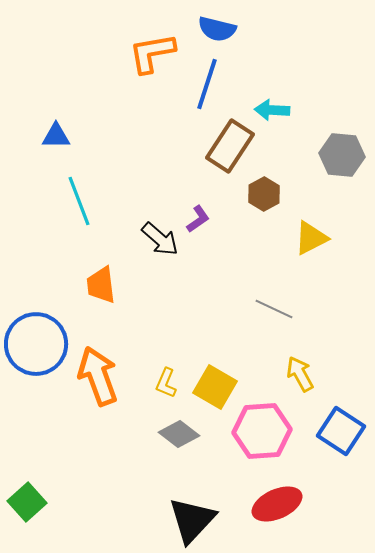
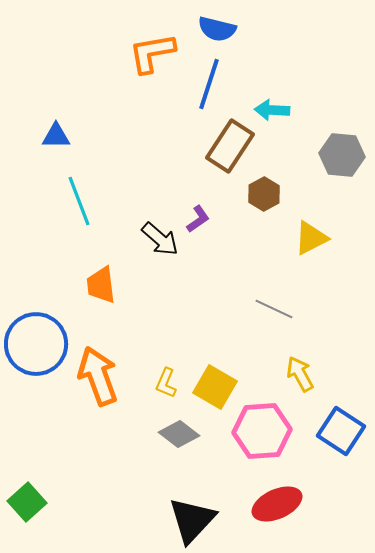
blue line: moved 2 px right
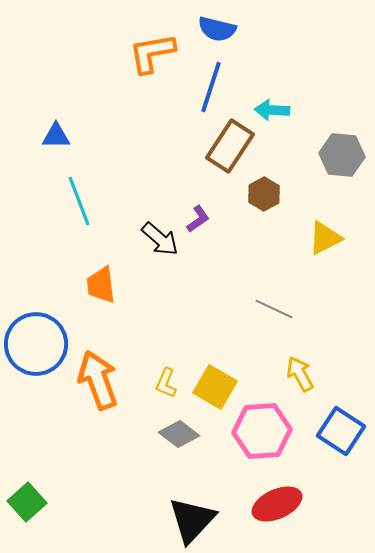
blue line: moved 2 px right, 3 px down
yellow triangle: moved 14 px right
orange arrow: moved 4 px down
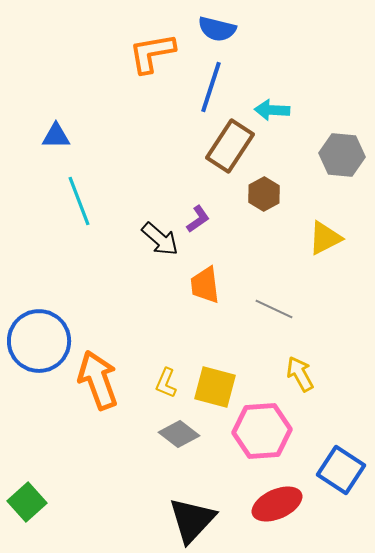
orange trapezoid: moved 104 px right
blue circle: moved 3 px right, 3 px up
yellow square: rotated 15 degrees counterclockwise
blue square: moved 39 px down
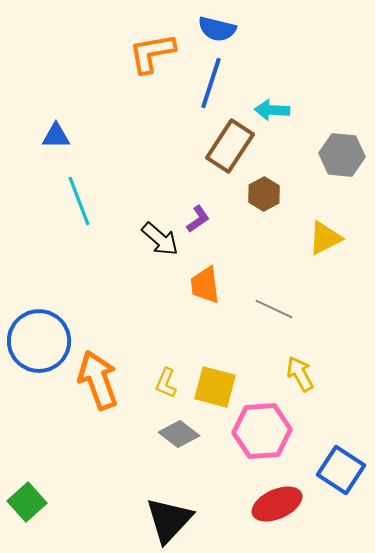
blue line: moved 4 px up
black triangle: moved 23 px left
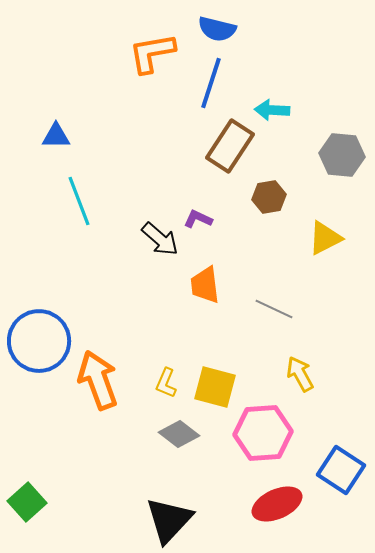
brown hexagon: moved 5 px right, 3 px down; rotated 20 degrees clockwise
purple L-shape: rotated 120 degrees counterclockwise
pink hexagon: moved 1 px right, 2 px down
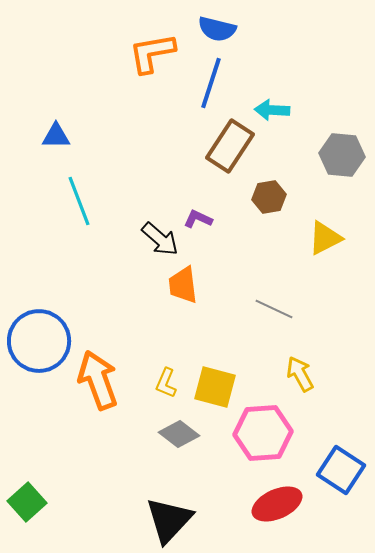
orange trapezoid: moved 22 px left
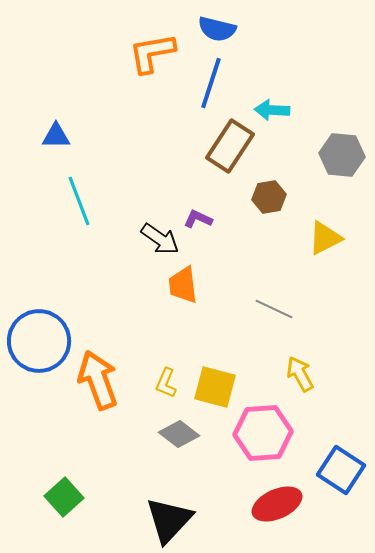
black arrow: rotated 6 degrees counterclockwise
green square: moved 37 px right, 5 px up
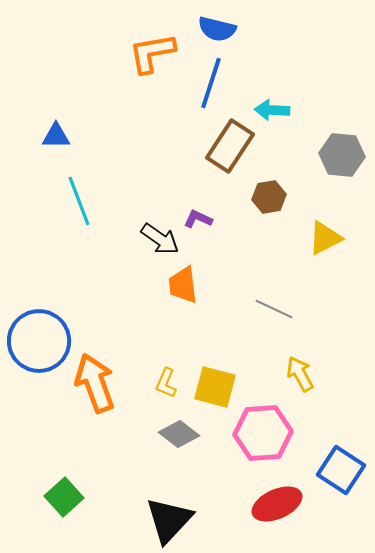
orange arrow: moved 3 px left, 3 px down
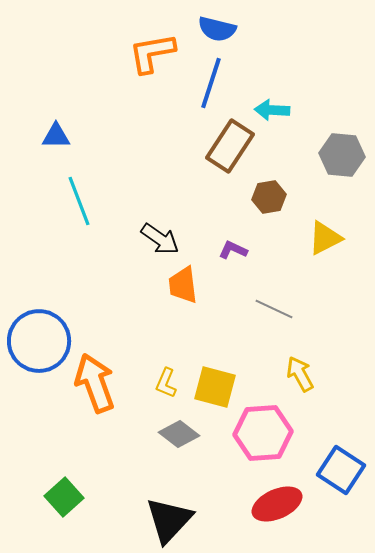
purple L-shape: moved 35 px right, 31 px down
